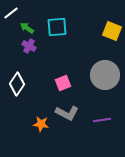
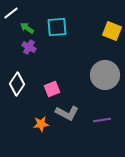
purple cross: moved 1 px down
pink square: moved 11 px left, 6 px down
orange star: rotated 14 degrees counterclockwise
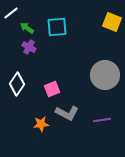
yellow square: moved 9 px up
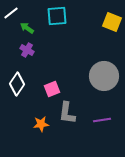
cyan square: moved 11 px up
purple cross: moved 2 px left, 3 px down
gray circle: moved 1 px left, 1 px down
gray L-shape: rotated 70 degrees clockwise
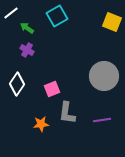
cyan square: rotated 25 degrees counterclockwise
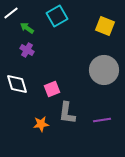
yellow square: moved 7 px left, 4 px down
gray circle: moved 6 px up
white diamond: rotated 50 degrees counterclockwise
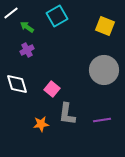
green arrow: moved 1 px up
purple cross: rotated 32 degrees clockwise
pink square: rotated 28 degrees counterclockwise
gray L-shape: moved 1 px down
